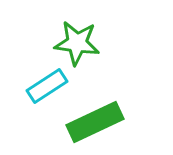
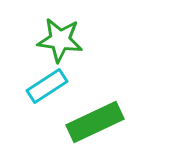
green star: moved 17 px left, 3 px up
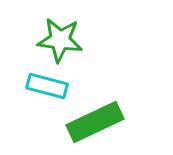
cyan rectangle: rotated 48 degrees clockwise
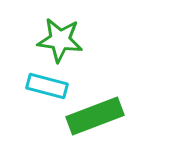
green rectangle: moved 6 px up; rotated 4 degrees clockwise
